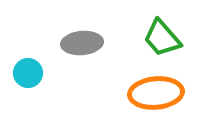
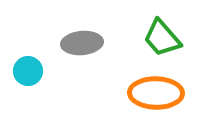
cyan circle: moved 2 px up
orange ellipse: rotated 6 degrees clockwise
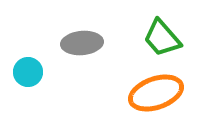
cyan circle: moved 1 px down
orange ellipse: rotated 20 degrees counterclockwise
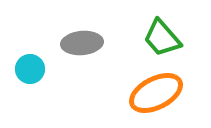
cyan circle: moved 2 px right, 3 px up
orange ellipse: rotated 8 degrees counterclockwise
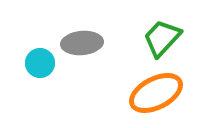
green trapezoid: rotated 84 degrees clockwise
cyan circle: moved 10 px right, 6 px up
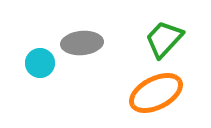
green trapezoid: moved 2 px right, 1 px down
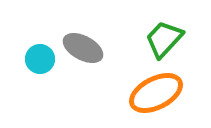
gray ellipse: moved 1 px right, 5 px down; rotated 33 degrees clockwise
cyan circle: moved 4 px up
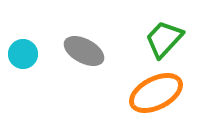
gray ellipse: moved 1 px right, 3 px down
cyan circle: moved 17 px left, 5 px up
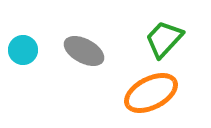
cyan circle: moved 4 px up
orange ellipse: moved 5 px left
